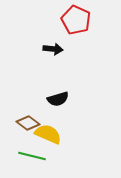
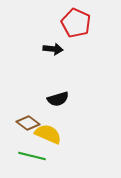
red pentagon: moved 3 px down
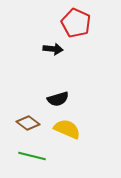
yellow semicircle: moved 19 px right, 5 px up
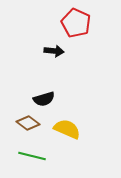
black arrow: moved 1 px right, 2 px down
black semicircle: moved 14 px left
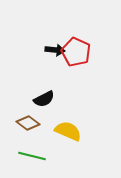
red pentagon: moved 29 px down
black arrow: moved 1 px right, 1 px up
black semicircle: rotated 10 degrees counterclockwise
yellow semicircle: moved 1 px right, 2 px down
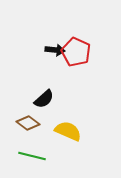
black semicircle: rotated 15 degrees counterclockwise
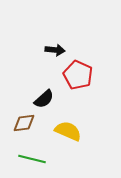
red pentagon: moved 2 px right, 23 px down
brown diamond: moved 4 px left; rotated 45 degrees counterclockwise
green line: moved 3 px down
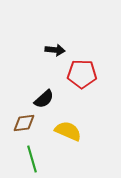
red pentagon: moved 4 px right, 1 px up; rotated 24 degrees counterclockwise
green line: rotated 60 degrees clockwise
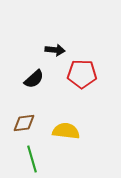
black semicircle: moved 10 px left, 20 px up
yellow semicircle: moved 2 px left; rotated 16 degrees counterclockwise
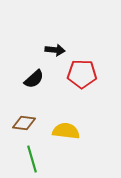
brown diamond: rotated 15 degrees clockwise
